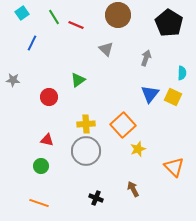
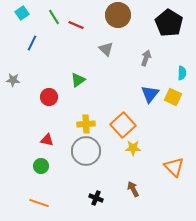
yellow star: moved 5 px left, 1 px up; rotated 21 degrees clockwise
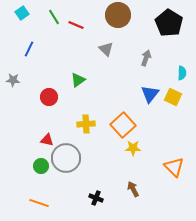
blue line: moved 3 px left, 6 px down
gray circle: moved 20 px left, 7 px down
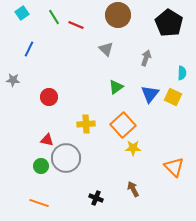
green triangle: moved 38 px right, 7 px down
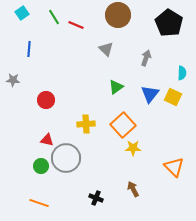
blue line: rotated 21 degrees counterclockwise
red circle: moved 3 px left, 3 px down
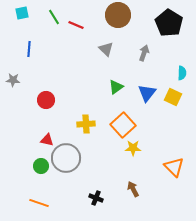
cyan square: rotated 24 degrees clockwise
gray arrow: moved 2 px left, 5 px up
blue triangle: moved 3 px left, 1 px up
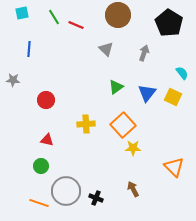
cyan semicircle: rotated 40 degrees counterclockwise
gray circle: moved 33 px down
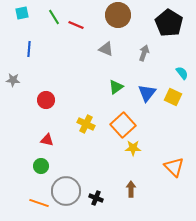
gray triangle: rotated 21 degrees counterclockwise
yellow cross: rotated 30 degrees clockwise
brown arrow: moved 2 px left; rotated 28 degrees clockwise
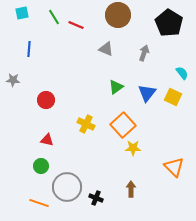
gray circle: moved 1 px right, 4 px up
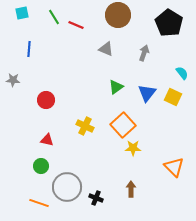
yellow cross: moved 1 px left, 2 px down
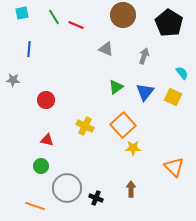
brown circle: moved 5 px right
gray arrow: moved 3 px down
blue triangle: moved 2 px left, 1 px up
gray circle: moved 1 px down
orange line: moved 4 px left, 3 px down
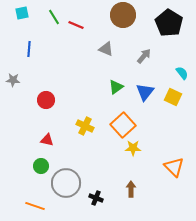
gray arrow: rotated 21 degrees clockwise
gray circle: moved 1 px left, 5 px up
